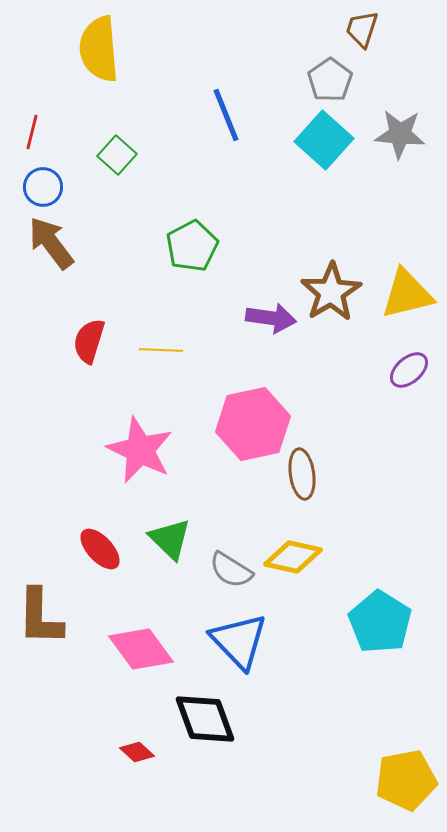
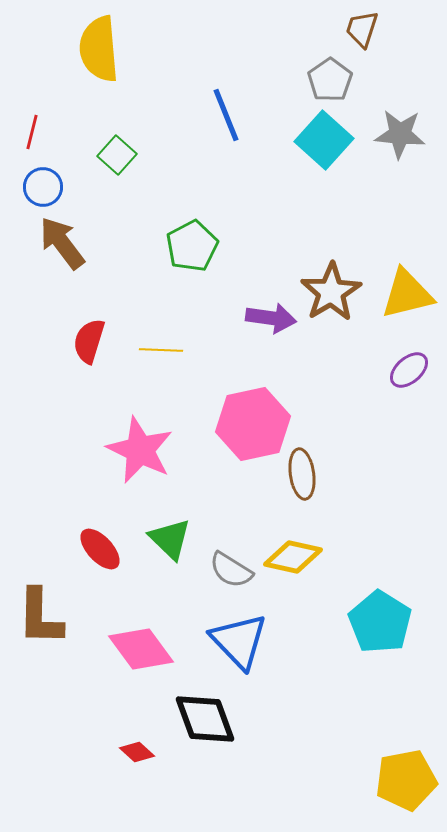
brown arrow: moved 11 px right
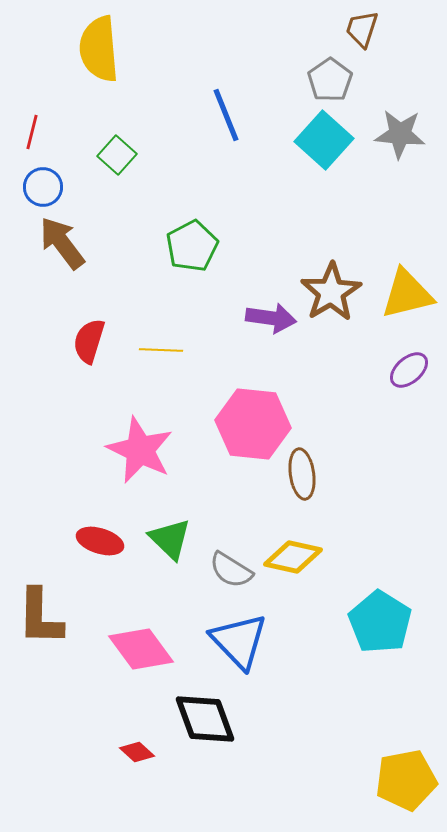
pink hexagon: rotated 18 degrees clockwise
red ellipse: moved 8 px up; rotated 30 degrees counterclockwise
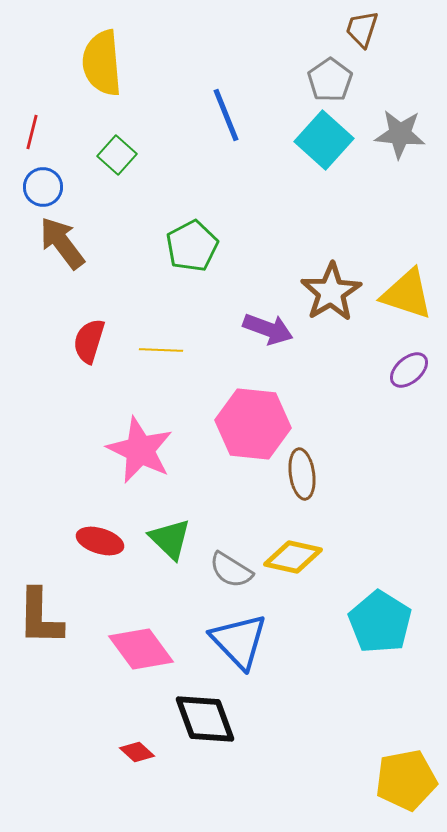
yellow semicircle: moved 3 px right, 14 px down
yellow triangle: rotated 32 degrees clockwise
purple arrow: moved 3 px left, 11 px down; rotated 12 degrees clockwise
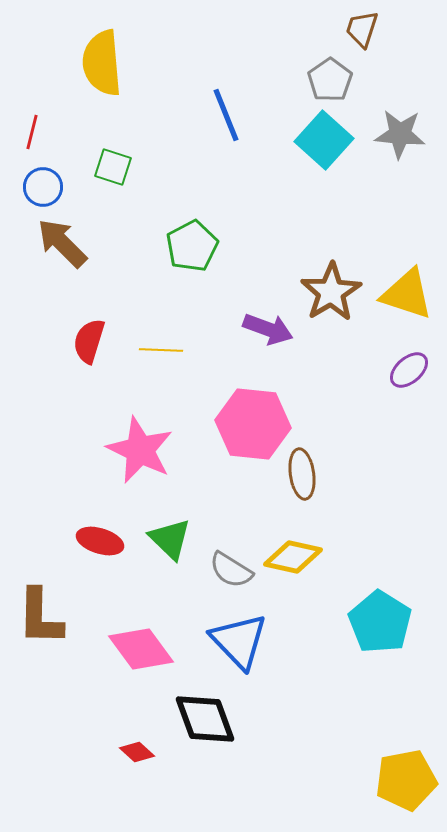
green square: moved 4 px left, 12 px down; rotated 24 degrees counterclockwise
brown arrow: rotated 8 degrees counterclockwise
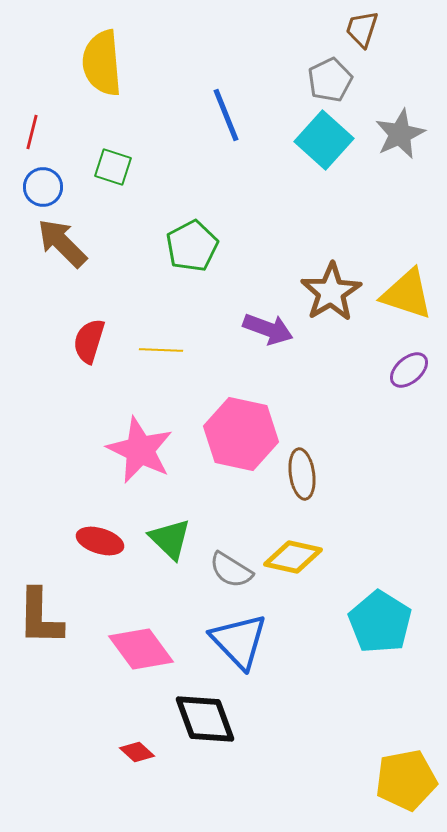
gray pentagon: rotated 9 degrees clockwise
gray star: rotated 30 degrees counterclockwise
pink hexagon: moved 12 px left, 10 px down; rotated 6 degrees clockwise
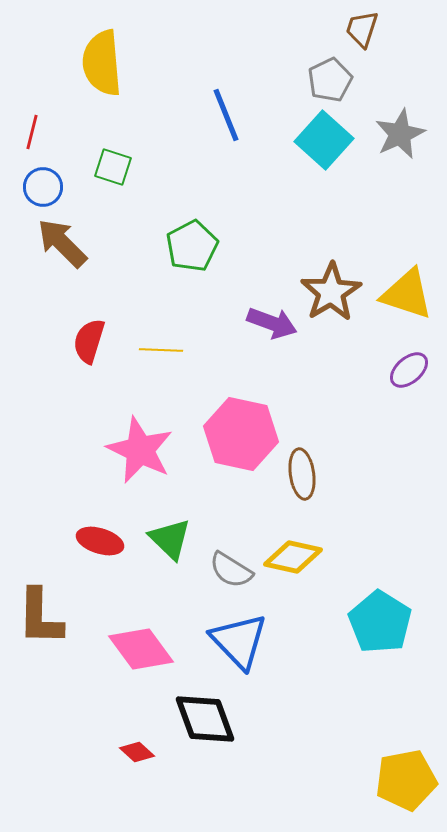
purple arrow: moved 4 px right, 6 px up
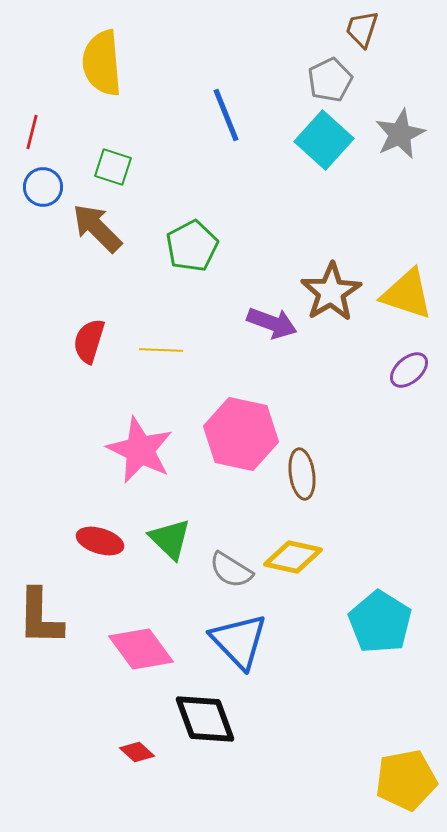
brown arrow: moved 35 px right, 15 px up
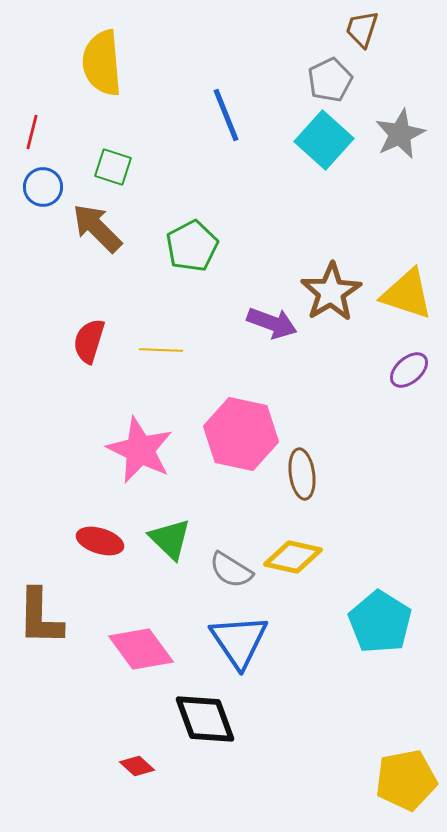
blue triangle: rotated 10 degrees clockwise
red diamond: moved 14 px down
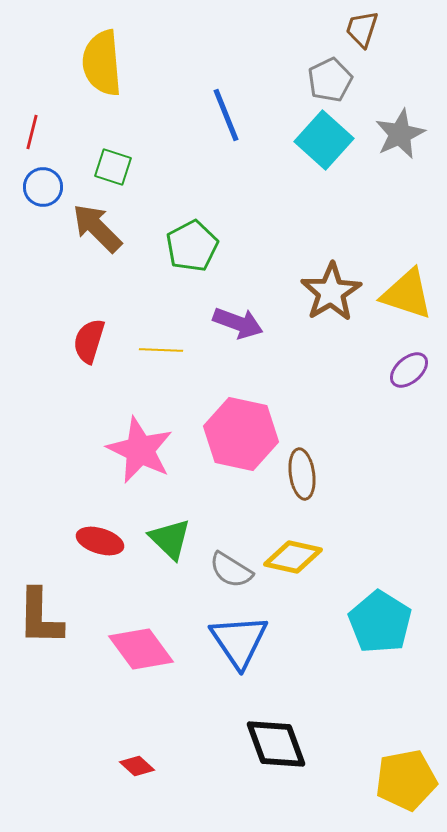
purple arrow: moved 34 px left
black diamond: moved 71 px right, 25 px down
